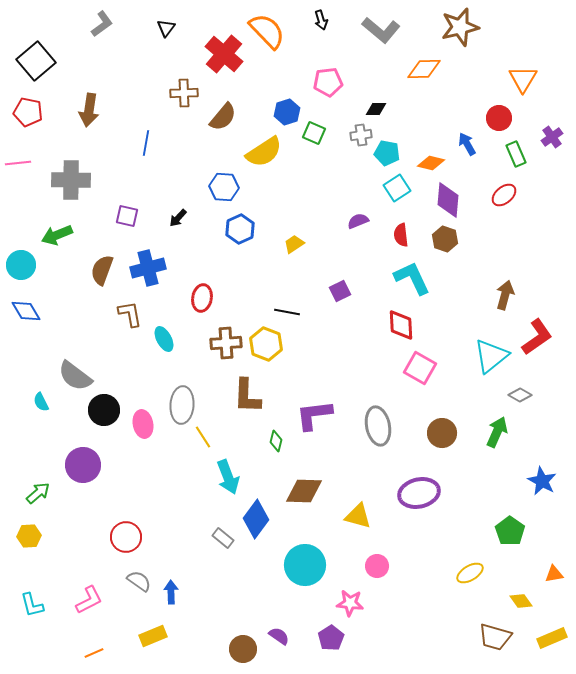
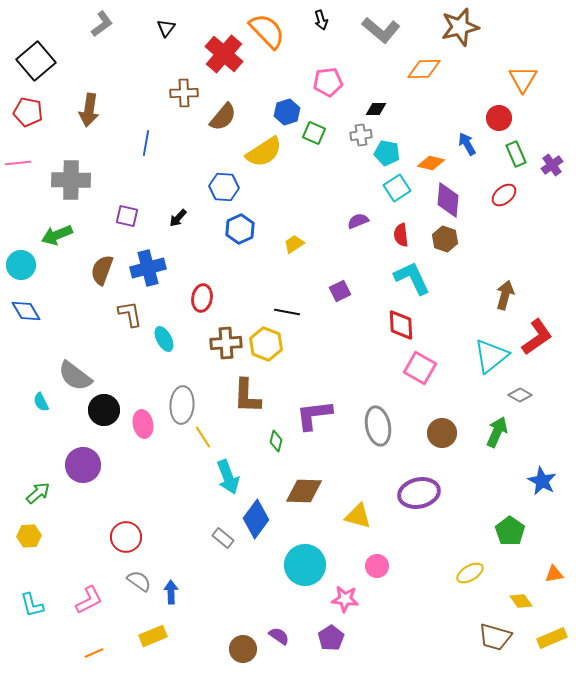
purple cross at (552, 137): moved 28 px down
pink star at (350, 603): moved 5 px left, 4 px up
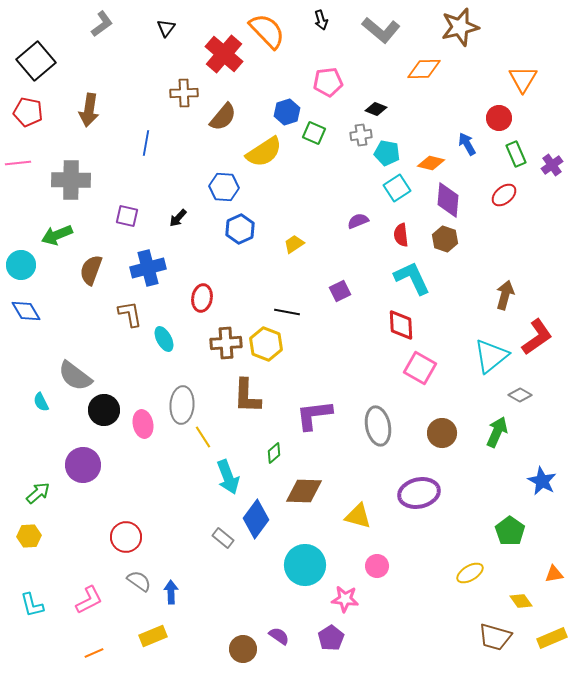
black diamond at (376, 109): rotated 20 degrees clockwise
brown semicircle at (102, 270): moved 11 px left
green diamond at (276, 441): moved 2 px left, 12 px down; rotated 35 degrees clockwise
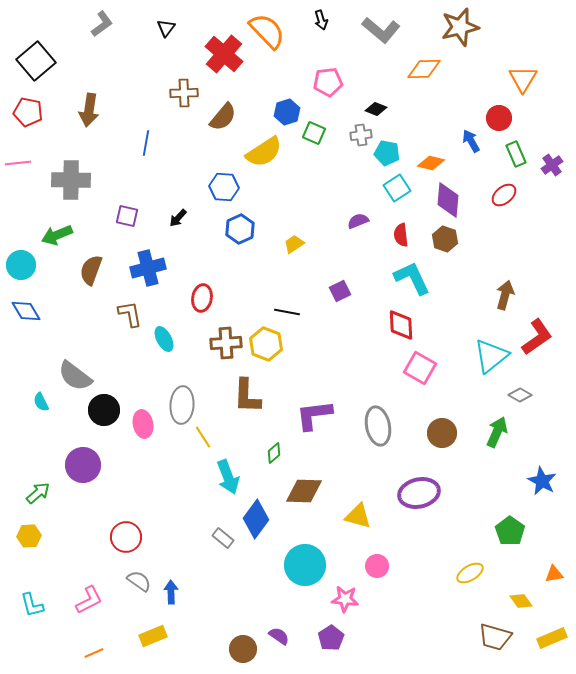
blue arrow at (467, 144): moved 4 px right, 3 px up
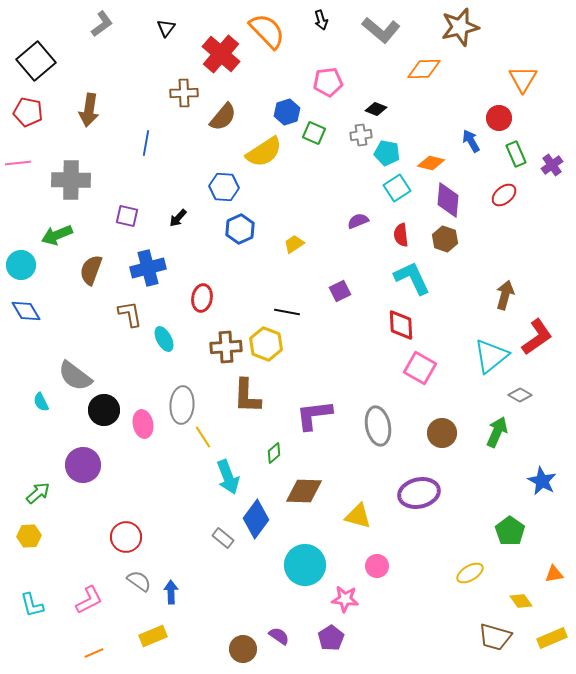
red cross at (224, 54): moved 3 px left
brown cross at (226, 343): moved 4 px down
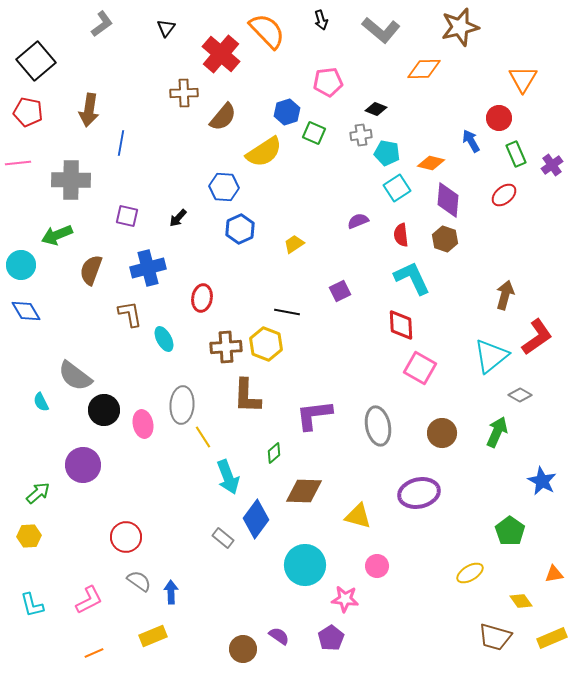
blue line at (146, 143): moved 25 px left
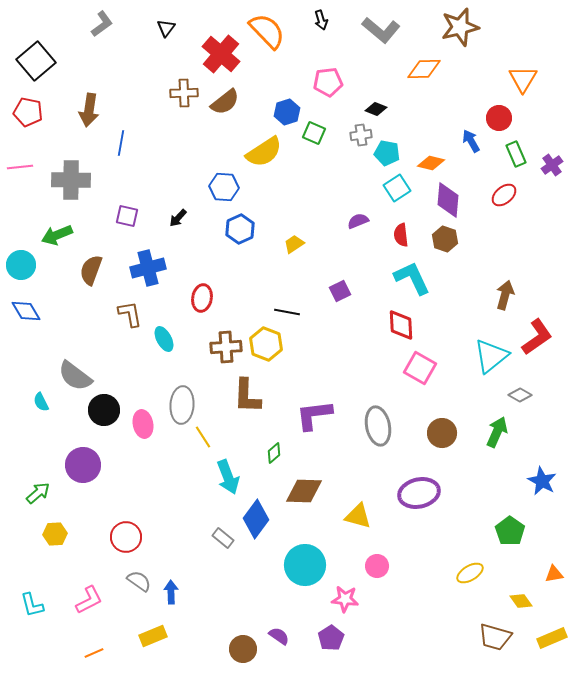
brown semicircle at (223, 117): moved 2 px right, 15 px up; rotated 12 degrees clockwise
pink line at (18, 163): moved 2 px right, 4 px down
yellow hexagon at (29, 536): moved 26 px right, 2 px up
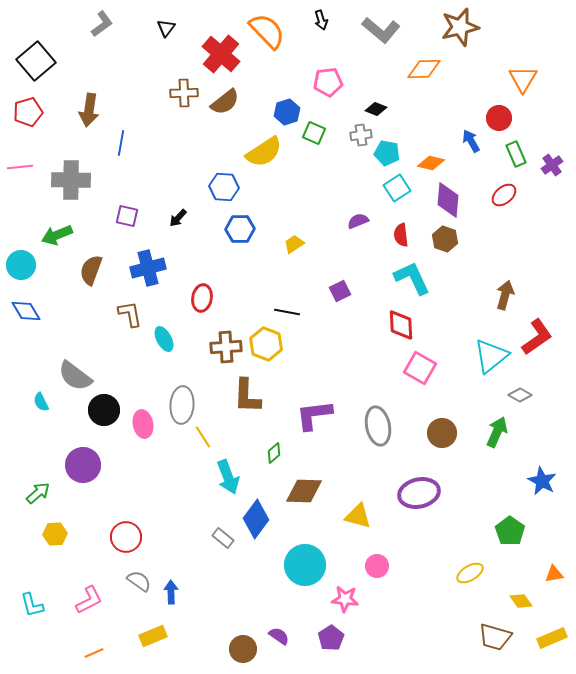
red pentagon at (28, 112): rotated 28 degrees counterclockwise
blue hexagon at (240, 229): rotated 24 degrees clockwise
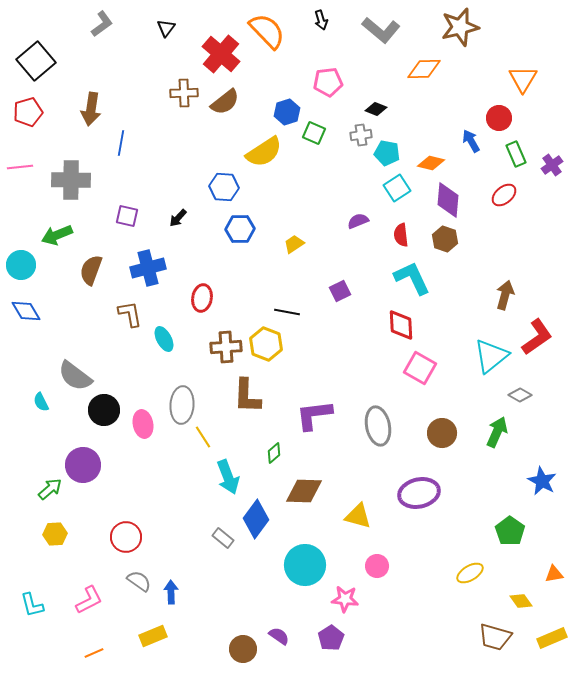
brown arrow at (89, 110): moved 2 px right, 1 px up
green arrow at (38, 493): moved 12 px right, 4 px up
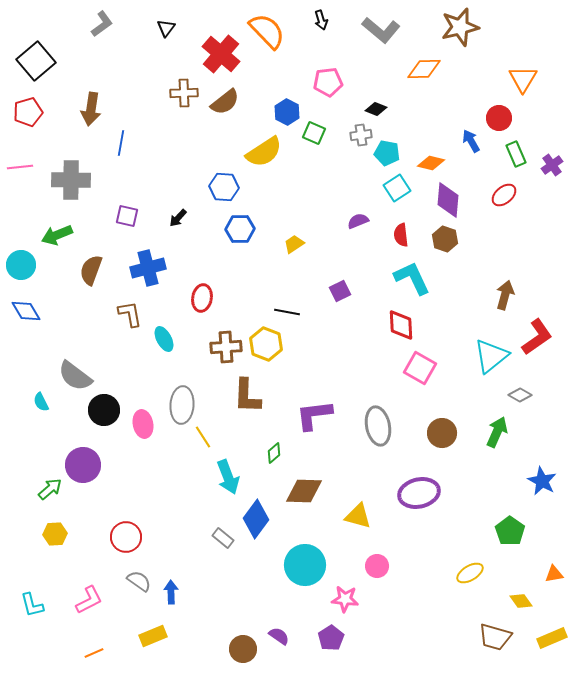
blue hexagon at (287, 112): rotated 15 degrees counterclockwise
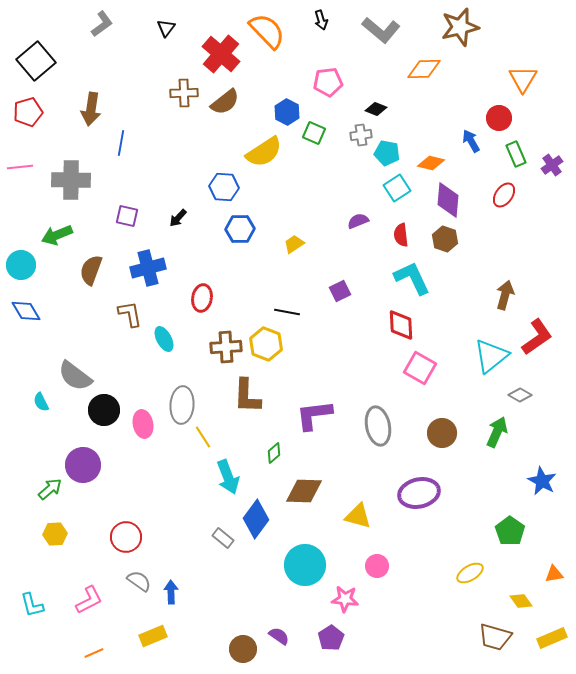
red ellipse at (504, 195): rotated 15 degrees counterclockwise
